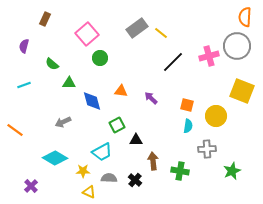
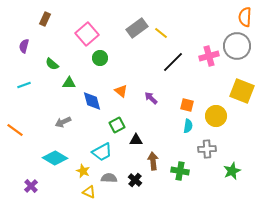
orange triangle: rotated 32 degrees clockwise
yellow star: rotated 24 degrees clockwise
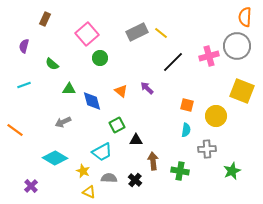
gray rectangle: moved 4 px down; rotated 10 degrees clockwise
green triangle: moved 6 px down
purple arrow: moved 4 px left, 10 px up
cyan semicircle: moved 2 px left, 4 px down
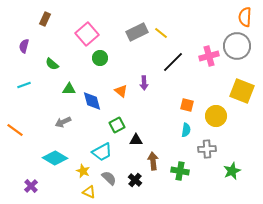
purple arrow: moved 3 px left, 5 px up; rotated 136 degrees counterclockwise
gray semicircle: rotated 42 degrees clockwise
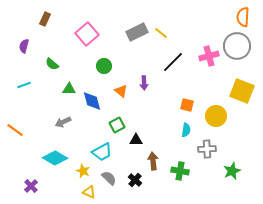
orange semicircle: moved 2 px left
green circle: moved 4 px right, 8 px down
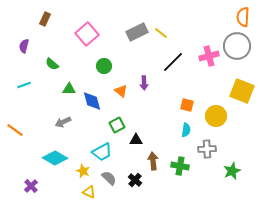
green cross: moved 5 px up
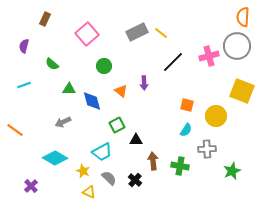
cyan semicircle: rotated 24 degrees clockwise
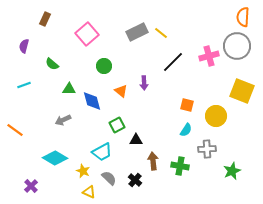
gray arrow: moved 2 px up
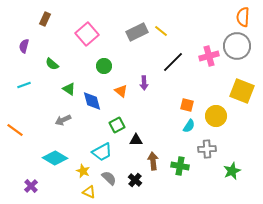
yellow line: moved 2 px up
green triangle: rotated 32 degrees clockwise
cyan semicircle: moved 3 px right, 4 px up
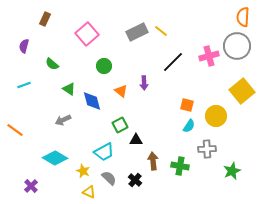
yellow square: rotated 30 degrees clockwise
green square: moved 3 px right
cyan trapezoid: moved 2 px right
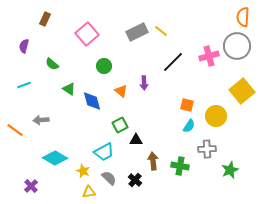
gray arrow: moved 22 px left; rotated 21 degrees clockwise
green star: moved 2 px left, 1 px up
yellow triangle: rotated 32 degrees counterclockwise
